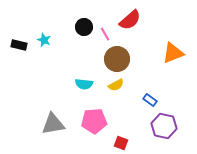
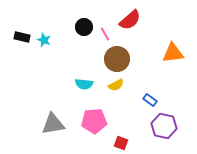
black rectangle: moved 3 px right, 8 px up
orange triangle: rotated 15 degrees clockwise
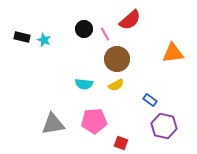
black circle: moved 2 px down
